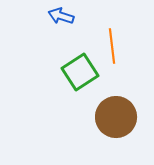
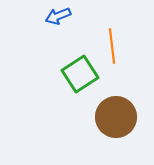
blue arrow: moved 3 px left; rotated 40 degrees counterclockwise
green square: moved 2 px down
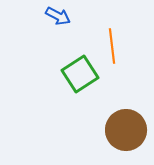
blue arrow: rotated 130 degrees counterclockwise
brown circle: moved 10 px right, 13 px down
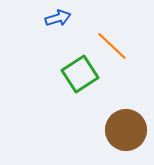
blue arrow: moved 2 px down; rotated 45 degrees counterclockwise
orange line: rotated 40 degrees counterclockwise
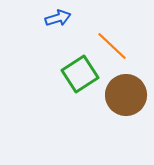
brown circle: moved 35 px up
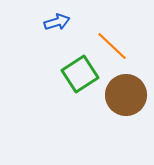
blue arrow: moved 1 px left, 4 px down
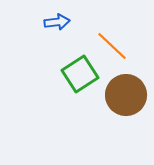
blue arrow: rotated 10 degrees clockwise
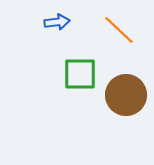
orange line: moved 7 px right, 16 px up
green square: rotated 33 degrees clockwise
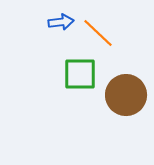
blue arrow: moved 4 px right
orange line: moved 21 px left, 3 px down
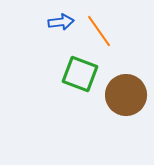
orange line: moved 1 px right, 2 px up; rotated 12 degrees clockwise
green square: rotated 21 degrees clockwise
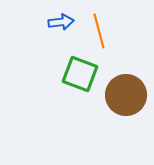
orange line: rotated 20 degrees clockwise
